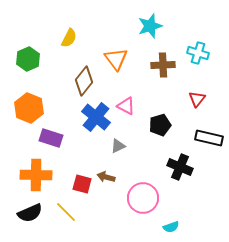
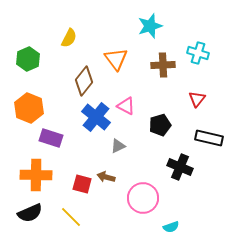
yellow line: moved 5 px right, 5 px down
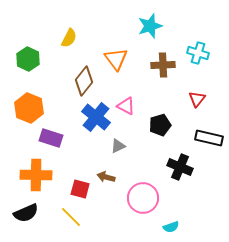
green hexagon: rotated 10 degrees counterclockwise
red square: moved 2 px left, 5 px down
black semicircle: moved 4 px left
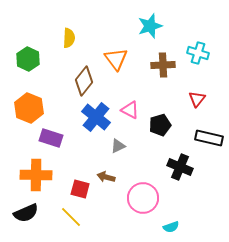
yellow semicircle: rotated 24 degrees counterclockwise
pink triangle: moved 4 px right, 4 px down
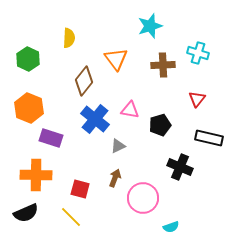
pink triangle: rotated 18 degrees counterclockwise
blue cross: moved 1 px left, 2 px down
brown arrow: moved 9 px right, 1 px down; rotated 96 degrees clockwise
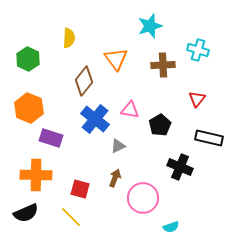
cyan cross: moved 3 px up
black pentagon: rotated 15 degrees counterclockwise
